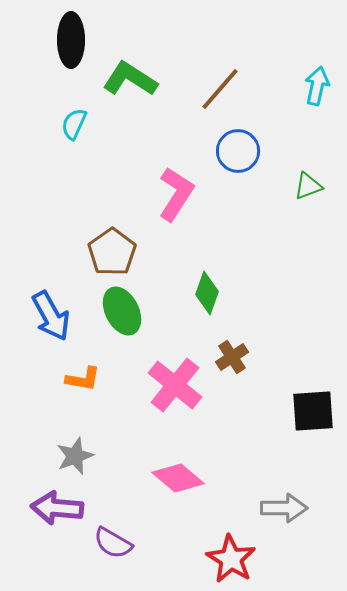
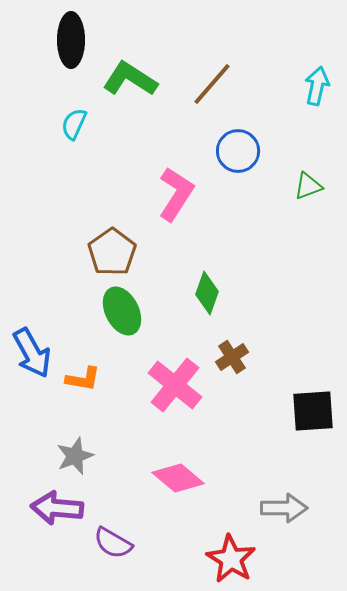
brown line: moved 8 px left, 5 px up
blue arrow: moved 19 px left, 37 px down
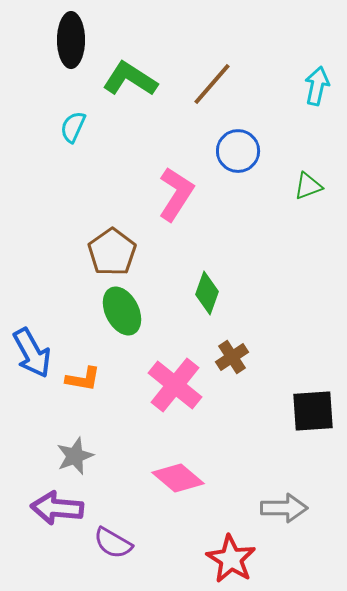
cyan semicircle: moved 1 px left, 3 px down
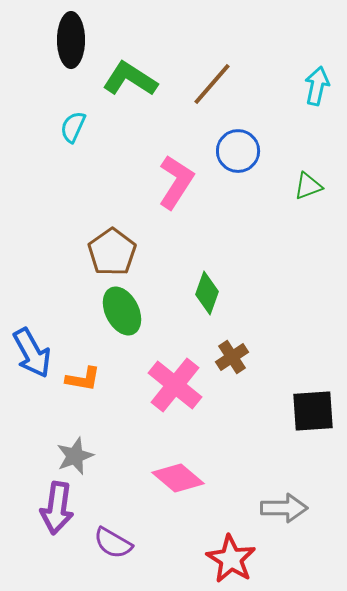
pink L-shape: moved 12 px up
purple arrow: rotated 87 degrees counterclockwise
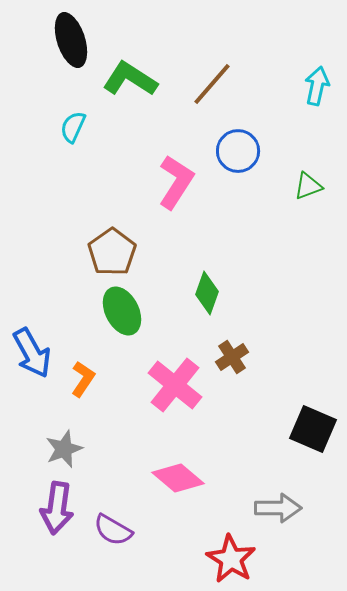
black ellipse: rotated 18 degrees counterclockwise
orange L-shape: rotated 66 degrees counterclockwise
black square: moved 18 px down; rotated 27 degrees clockwise
gray star: moved 11 px left, 7 px up
gray arrow: moved 6 px left
purple semicircle: moved 13 px up
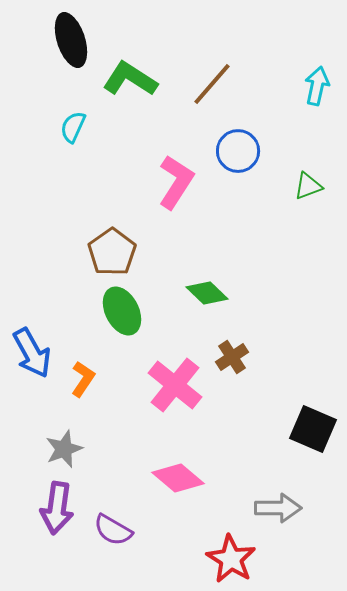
green diamond: rotated 66 degrees counterclockwise
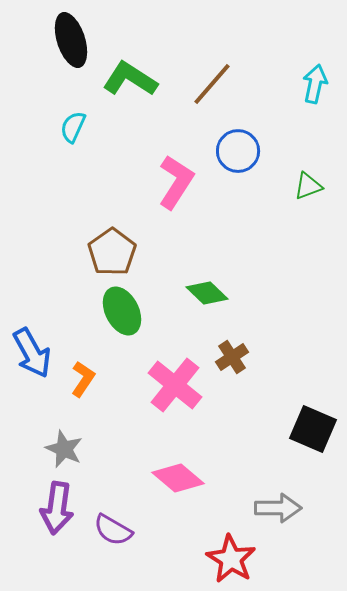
cyan arrow: moved 2 px left, 2 px up
gray star: rotated 27 degrees counterclockwise
